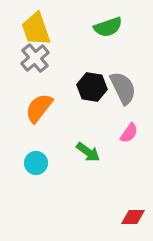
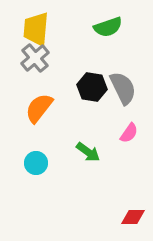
yellow trapezoid: rotated 24 degrees clockwise
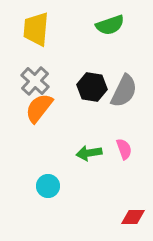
green semicircle: moved 2 px right, 2 px up
gray cross: moved 23 px down; rotated 8 degrees counterclockwise
gray semicircle: moved 1 px right, 3 px down; rotated 52 degrees clockwise
pink semicircle: moved 5 px left, 16 px down; rotated 55 degrees counterclockwise
green arrow: moved 1 px right, 1 px down; rotated 135 degrees clockwise
cyan circle: moved 12 px right, 23 px down
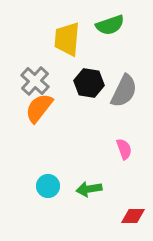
yellow trapezoid: moved 31 px right, 10 px down
black hexagon: moved 3 px left, 4 px up
green arrow: moved 36 px down
red diamond: moved 1 px up
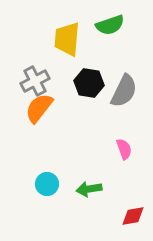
gray cross: rotated 20 degrees clockwise
cyan circle: moved 1 px left, 2 px up
red diamond: rotated 10 degrees counterclockwise
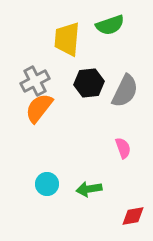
black hexagon: rotated 16 degrees counterclockwise
gray semicircle: moved 1 px right
pink semicircle: moved 1 px left, 1 px up
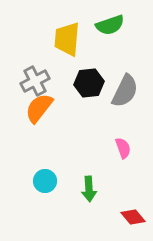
cyan circle: moved 2 px left, 3 px up
green arrow: rotated 85 degrees counterclockwise
red diamond: moved 1 px down; rotated 60 degrees clockwise
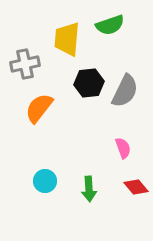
gray cross: moved 10 px left, 17 px up; rotated 16 degrees clockwise
red diamond: moved 3 px right, 30 px up
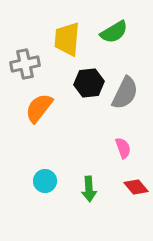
green semicircle: moved 4 px right, 7 px down; rotated 12 degrees counterclockwise
gray semicircle: moved 2 px down
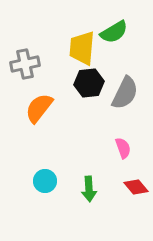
yellow trapezoid: moved 15 px right, 9 px down
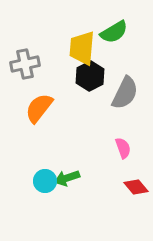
black hexagon: moved 1 px right, 7 px up; rotated 20 degrees counterclockwise
green arrow: moved 22 px left, 11 px up; rotated 75 degrees clockwise
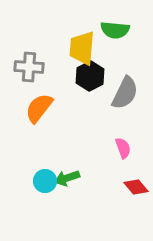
green semicircle: moved 1 px right, 2 px up; rotated 36 degrees clockwise
gray cross: moved 4 px right, 3 px down; rotated 16 degrees clockwise
